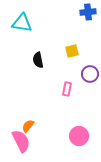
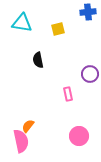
yellow square: moved 14 px left, 22 px up
pink rectangle: moved 1 px right, 5 px down; rotated 24 degrees counterclockwise
pink semicircle: rotated 15 degrees clockwise
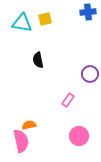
yellow square: moved 13 px left, 10 px up
pink rectangle: moved 6 px down; rotated 48 degrees clockwise
orange semicircle: moved 1 px right, 1 px up; rotated 40 degrees clockwise
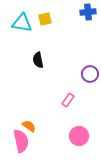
orange semicircle: moved 1 px down; rotated 48 degrees clockwise
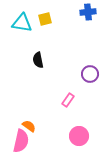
pink semicircle: rotated 25 degrees clockwise
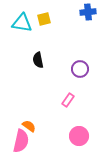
yellow square: moved 1 px left
purple circle: moved 10 px left, 5 px up
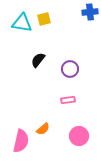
blue cross: moved 2 px right
black semicircle: rotated 49 degrees clockwise
purple circle: moved 10 px left
pink rectangle: rotated 48 degrees clockwise
orange semicircle: moved 14 px right, 3 px down; rotated 104 degrees clockwise
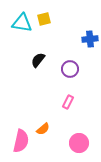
blue cross: moved 27 px down
pink rectangle: moved 2 px down; rotated 56 degrees counterclockwise
pink circle: moved 7 px down
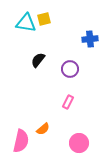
cyan triangle: moved 4 px right
